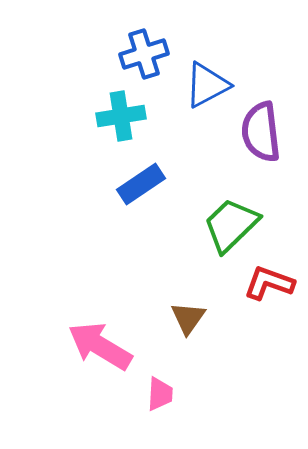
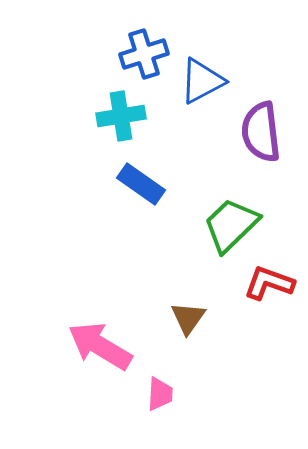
blue triangle: moved 5 px left, 4 px up
blue rectangle: rotated 69 degrees clockwise
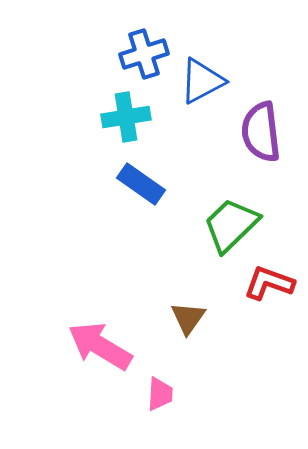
cyan cross: moved 5 px right, 1 px down
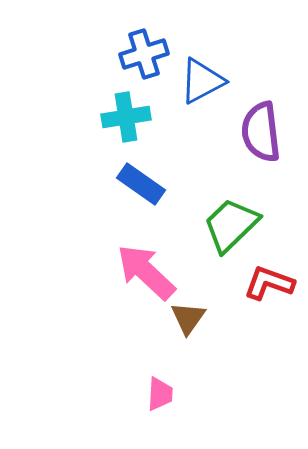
pink arrow: moved 46 px right, 74 px up; rotated 12 degrees clockwise
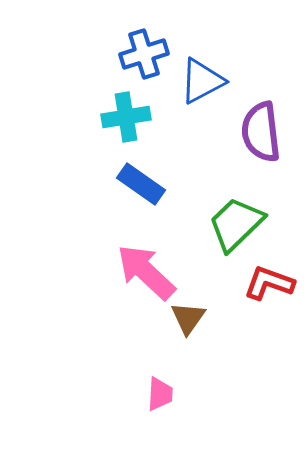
green trapezoid: moved 5 px right, 1 px up
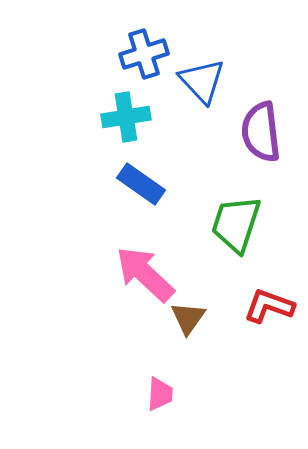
blue triangle: rotated 45 degrees counterclockwise
green trapezoid: rotated 28 degrees counterclockwise
pink arrow: moved 1 px left, 2 px down
red L-shape: moved 23 px down
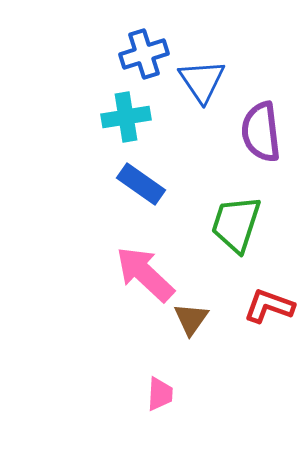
blue triangle: rotated 9 degrees clockwise
brown triangle: moved 3 px right, 1 px down
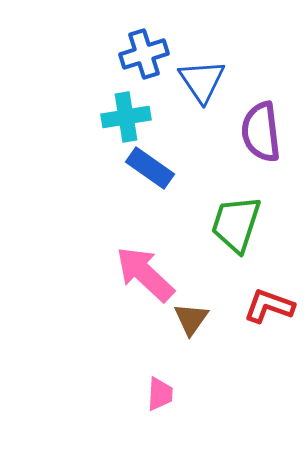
blue rectangle: moved 9 px right, 16 px up
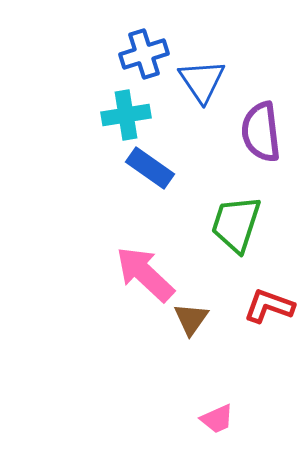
cyan cross: moved 2 px up
pink trapezoid: moved 57 px right, 25 px down; rotated 63 degrees clockwise
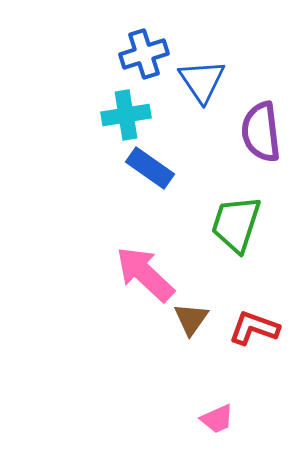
red L-shape: moved 15 px left, 22 px down
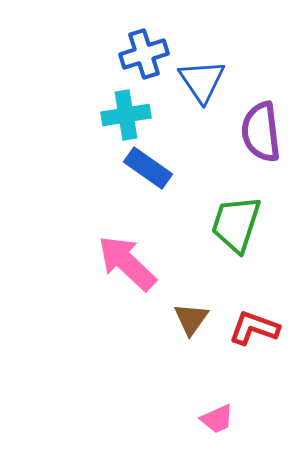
blue rectangle: moved 2 px left
pink arrow: moved 18 px left, 11 px up
